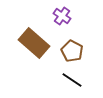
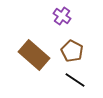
brown rectangle: moved 12 px down
black line: moved 3 px right
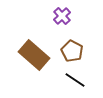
purple cross: rotated 12 degrees clockwise
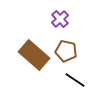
purple cross: moved 2 px left, 3 px down
brown pentagon: moved 6 px left; rotated 15 degrees counterclockwise
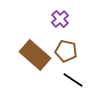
brown rectangle: moved 1 px right
black line: moved 2 px left
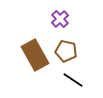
brown rectangle: rotated 20 degrees clockwise
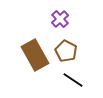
brown pentagon: rotated 15 degrees clockwise
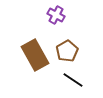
purple cross: moved 4 px left, 4 px up; rotated 18 degrees counterclockwise
brown pentagon: moved 1 px right; rotated 15 degrees clockwise
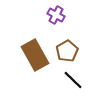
black line: rotated 10 degrees clockwise
